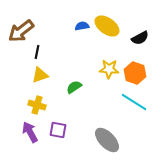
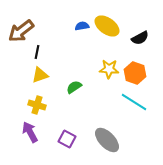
purple square: moved 9 px right, 9 px down; rotated 18 degrees clockwise
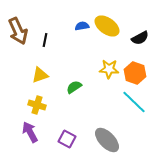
brown arrow: moved 3 px left; rotated 76 degrees counterclockwise
black line: moved 8 px right, 12 px up
cyan line: rotated 12 degrees clockwise
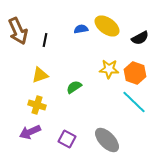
blue semicircle: moved 1 px left, 3 px down
purple arrow: rotated 85 degrees counterclockwise
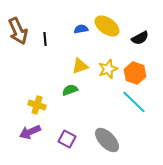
black line: moved 1 px up; rotated 16 degrees counterclockwise
yellow star: moved 1 px left; rotated 24 degrees counterclockwise
yellow triangle: moved 40 px right, 9 px up
green semicircle: moved 4 px left, 3 px down; rotated 14 degrees clockwise
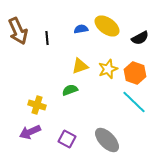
black line: moved 2 px right, 1 px up
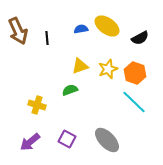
purple arrow: moved 10 px down; rotated 15 degrees counterclockwise
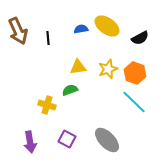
black line: moved 1 px right
yellow triangle: moved 2 px left, 1 px down; rotated 12 degrees clockwise
yellow cross: moved 10 px right
purple arrow: rotated 60 degrees counterclockwise
